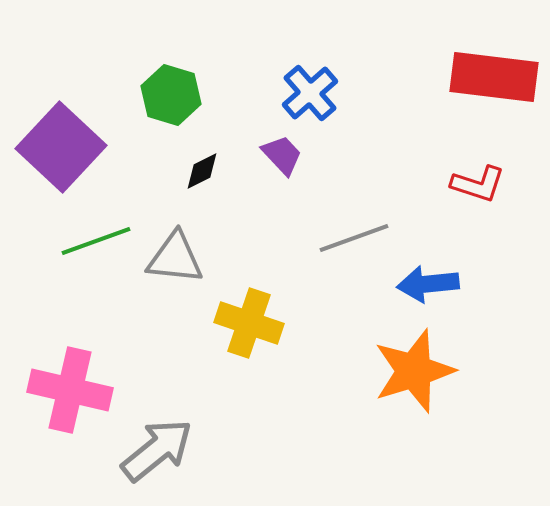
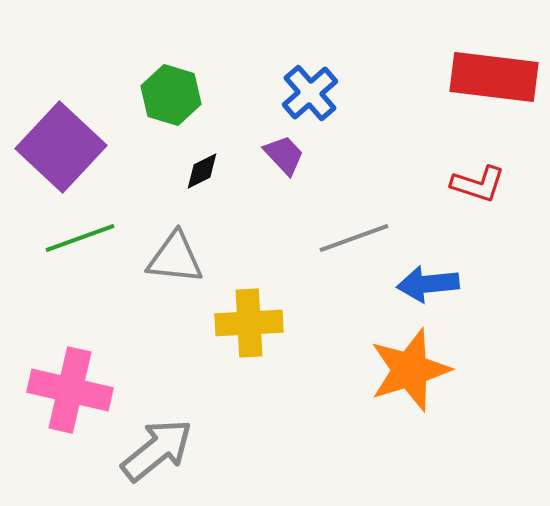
purple trapezoid: moved 2 px right
green line: moved 16 px left, 3 px up
yellow cross: rotated 22 degrees counterclockwise
orange star: moved 4 px left, 1 px up
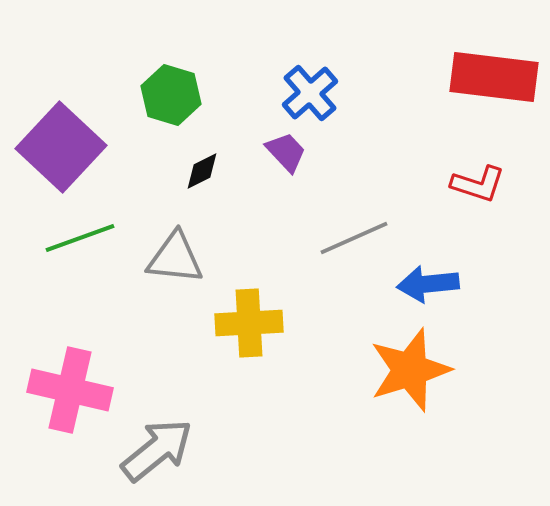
purple trapezoid: moved 2 px right, 3 px up
gray line: rotated 4 degrees counterclockwise
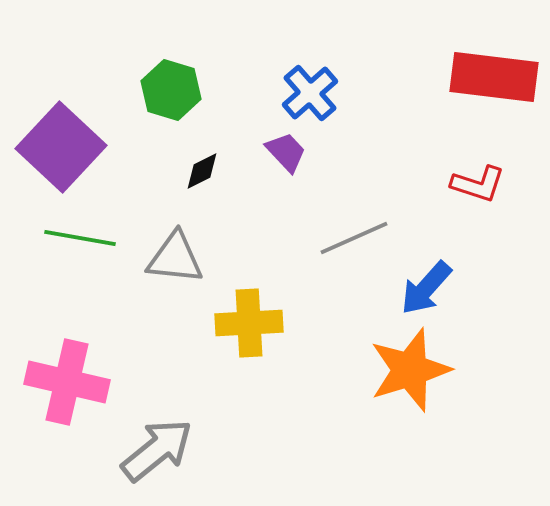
green hexagon: moved 5 px up
green line: rotated 30 degrees clockwise
blue arrow: moved 2 px left, 4 px down; rotated 42 degrees counterclockwise
pink cross: moved 3 px left, 8 px up
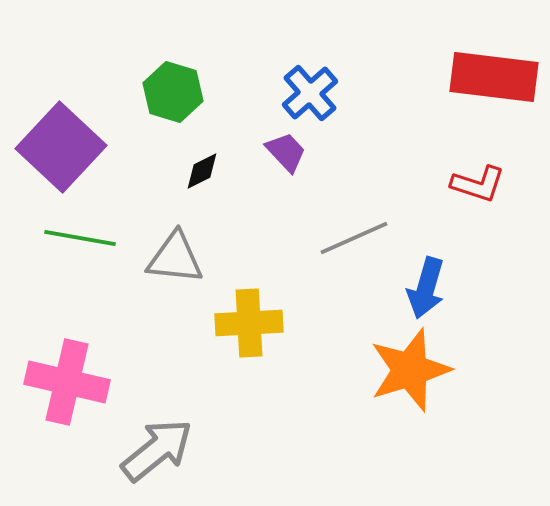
green hexagon: moved 2 px right, 2 px down
blue arrow: rotated 26 degrees counterclockwise
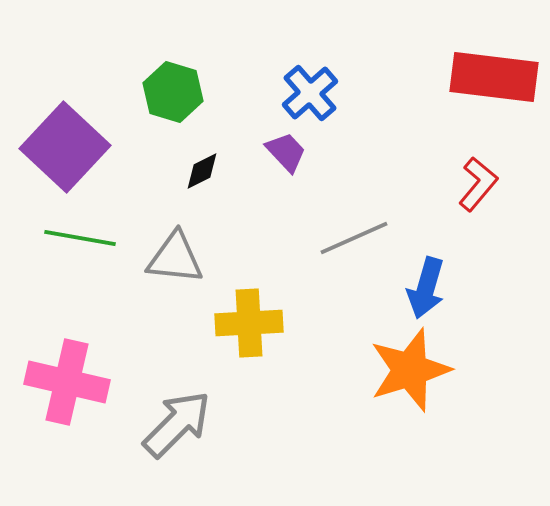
purple square: moved 4 px right
red L-shape: rotated 68 degrees counterclockwise
gray arrow: moved 20 px right, 26 px up; rotated 6 degrees counterclockwise
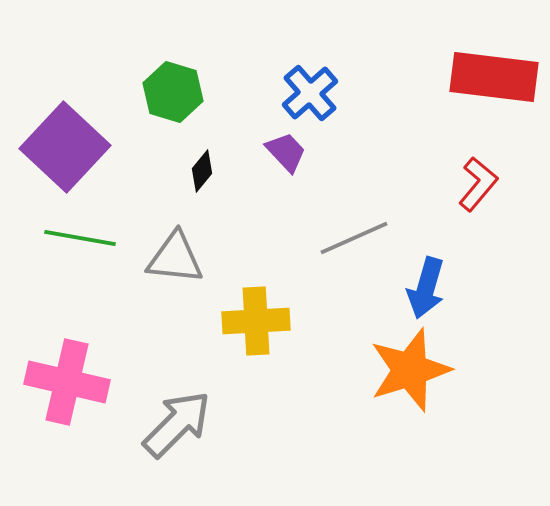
black diamond: rotated 24 degrees counterclockwise
yellow cross: moved 7 px right, 2 px up
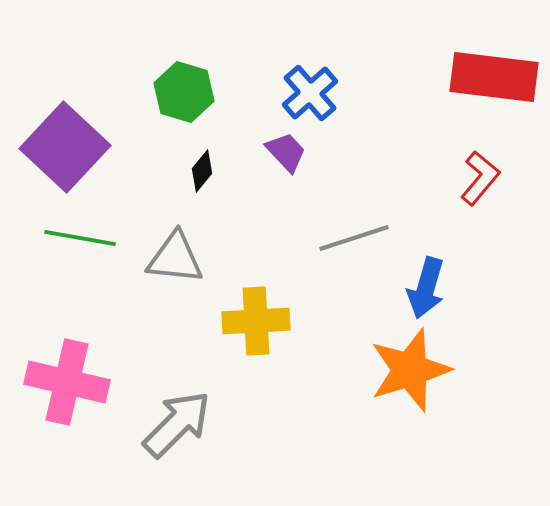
green hexagon: moved 11 px right
red L-shape: moved 2 px right, 6 px up
gray line: rotated 6 degrees clockwise
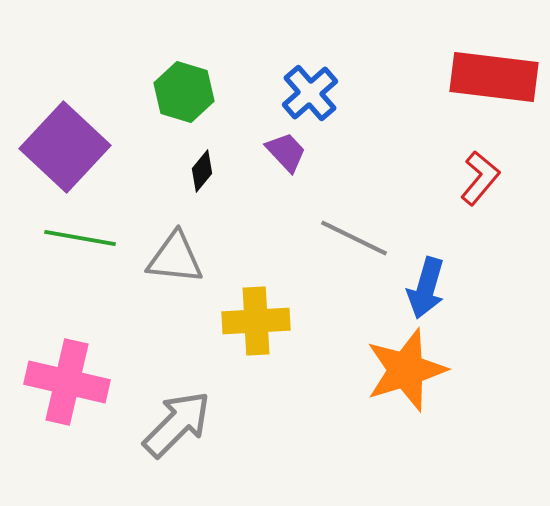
gray line: rotated 44 degrees clockwise
orange star: moved 4 px left
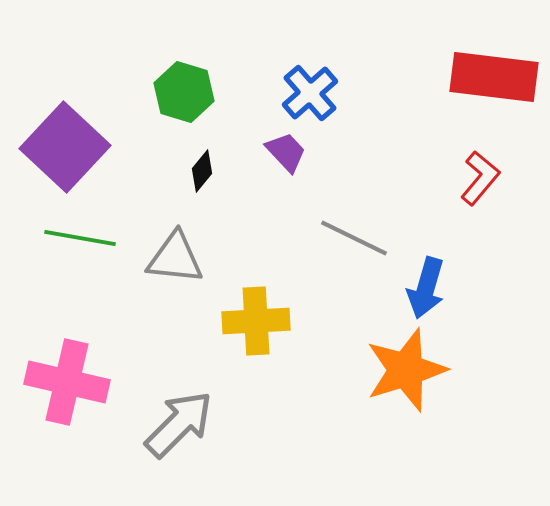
gray arrow: moved 2 px right
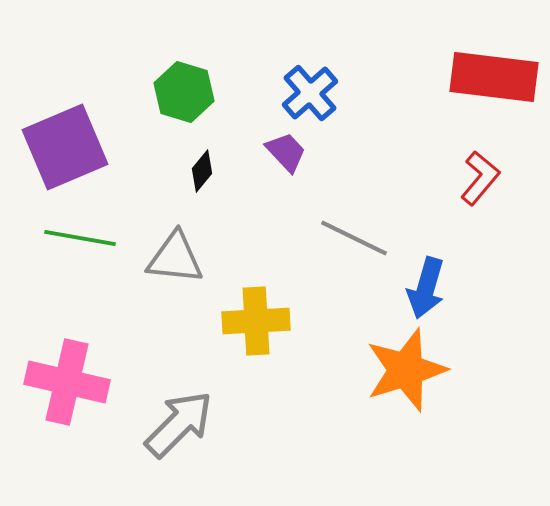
purple square: rotated 24 degrees clockwise
